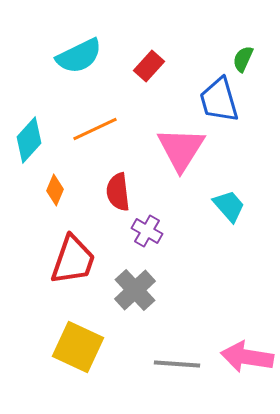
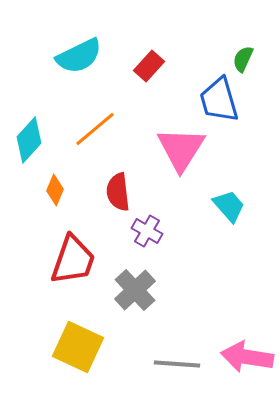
orange line: rotated 15 degrees counterclockwise
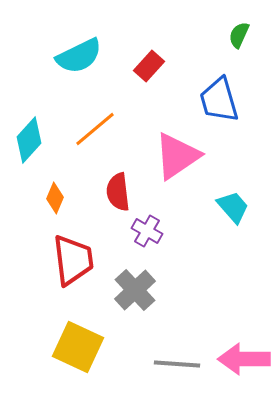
green semicircle: moved 4 px left, 24 px up
pink triangle: moved 4 px left, 7 px down; rotated 24 degrees clockwise
orange diamond: moved 8 px down
cyan trapezoid: moved 4 px right, 1 px down
red trapezoid: rotated 26 degrees counterclockwise
pink arrow: moved 3 px left, 2 px down; rotated 9 degrees counterclockwise
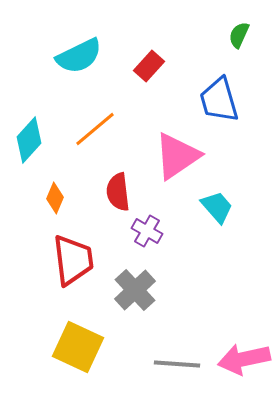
cyan trapezoid: moved 16 px left
pink arrow: rotated 12 degrees counterclockwise
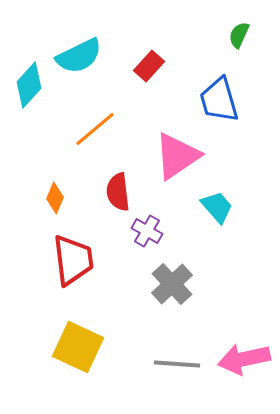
cyan diamond: moved 55 px up
gray cross: moved 37 px right, 6 px up
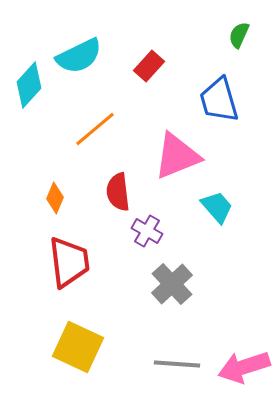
pink triangle: rotated 12 degrees clockwise
red trapezoid: moved 4 px left, 2 px down
pink arrow: moved 8 px down; rotated 6 degrees counterclockwise
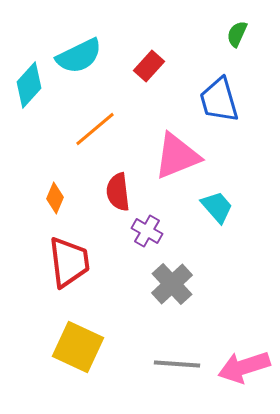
green semicircle: moved 2 px left, 1 px up
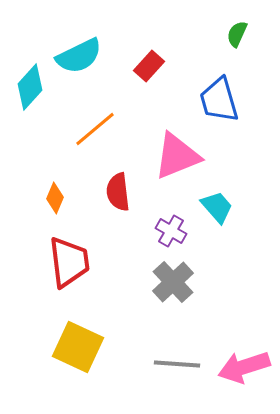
cyan diamond: moved 1 px right, 2 px down
purple cross: moved 24 px right
gray cross: moved 1 px right, 2 px up
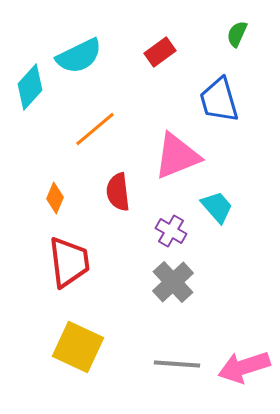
red rectangle: moved 11 px right, 14 px up; rotated 12 degrees clockwise
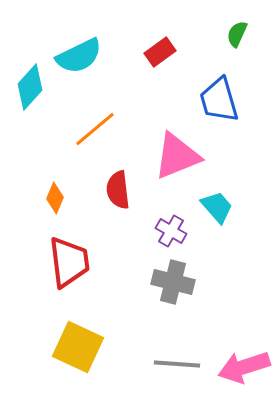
red semicircle: moved 2 px up
gray cross: rotated 33 degrees counterclockwise
